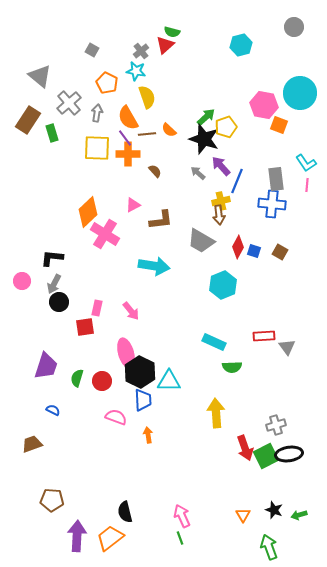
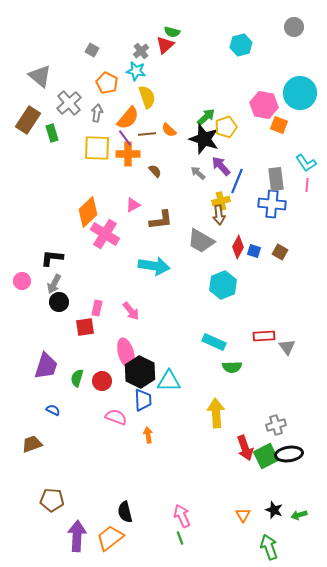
orange semicircle at (128, 118): rotated 110 degrees counterclockwise
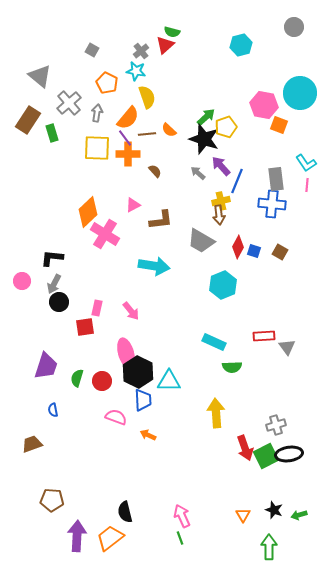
black hexagon at (140, 372): moved 2 px left
blue semicircle at (53, 410): rotated 128 degrees counterclockwise
orange arrow at (148, 435): rotated 56 degrees counterclockwise
green arrow at (269, 547): rotated 20 degrees clockwise
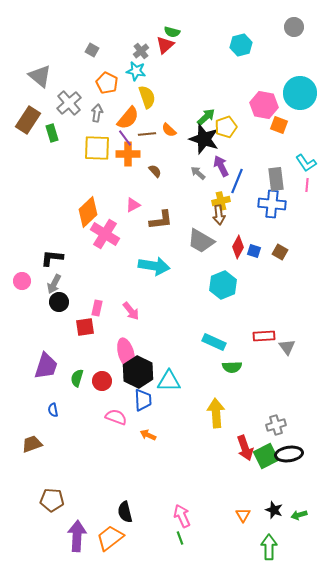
purple arrow at (221, 166): rotated 15 degrees clockwise
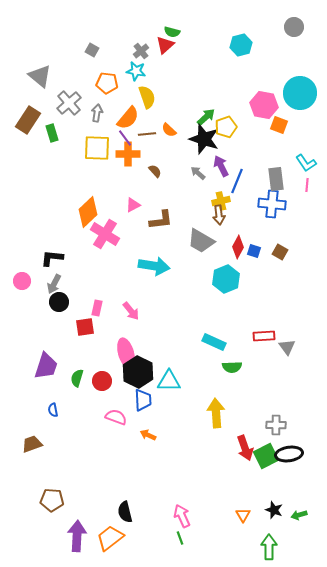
orange pentagon at (107, 83): rotated 20 degrees counterclockwise
cyan hexagon at (223, 285): moved 3 px right, 6 px up
gray cross at (276, 425): rotated 18 degrees clockwise
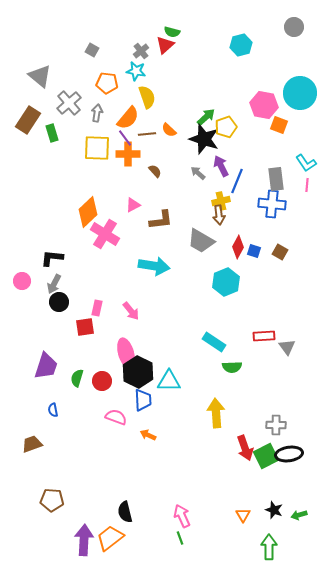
cyan hexagon at (226, 279): moved 3 px down
cyan rectangle at (214, 342): rotated 10 degrees clockwise
purple arrow at (77, 536): moved 7 px right, 4 px down
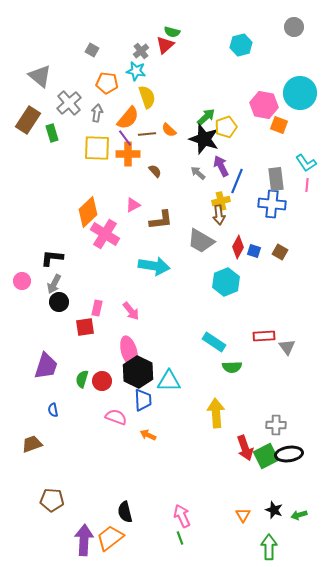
pink ellipse at (126, 353): moved 3 px right, 2 px up
green semicircle at (77, 378): moved 5 px right, 1 px down
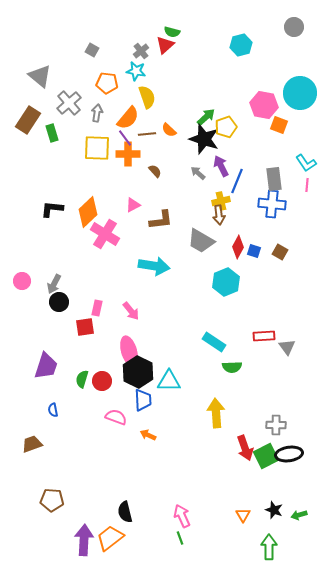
gray rectangle at (276, 179): moved 2 px left
black L-shape at (52, 258): moved 49 px up
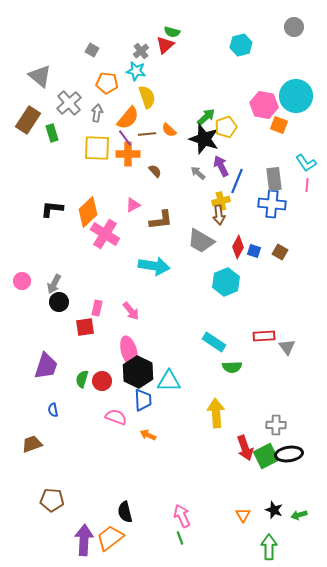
cyan circle at (300, 93): moved 4 px left, 3 px down
